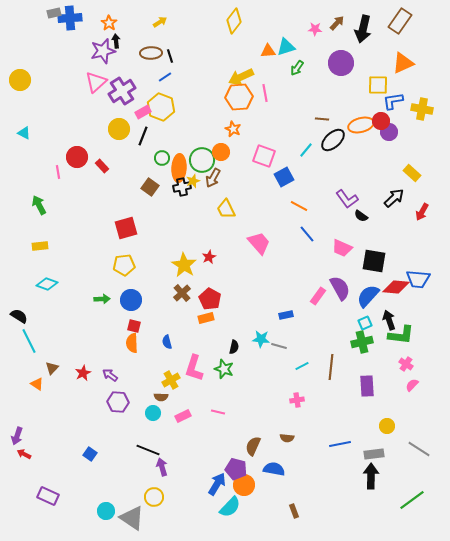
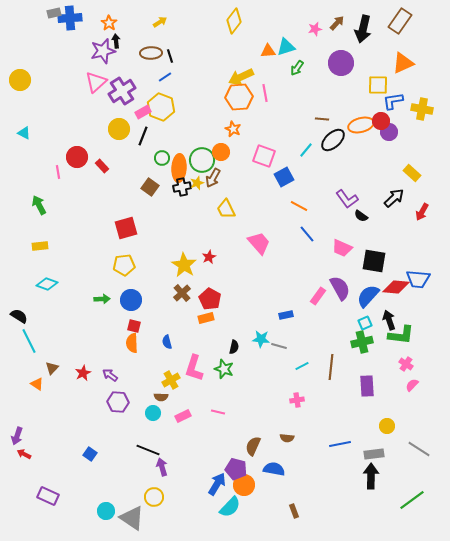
pink star at (315, 29): rotated 16 degrees counterclockwise
yellow star at (193, 181): moved 4 px right, 2 px down
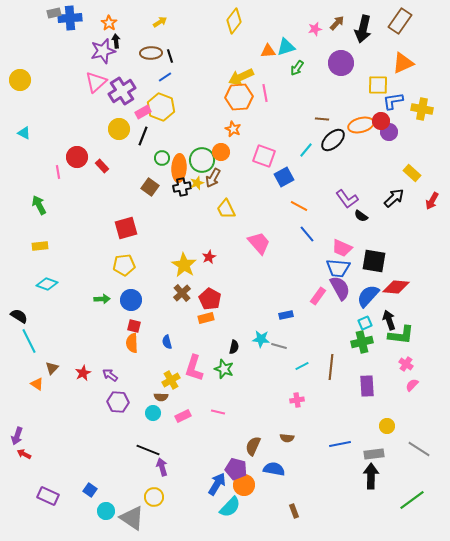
red arrow at (422, 212): moved 10 px right, 11 px up
blue trapezoid at (418, 279): moved 80 px left, 11 px up
blue square at (90, 454): moved 36 px down
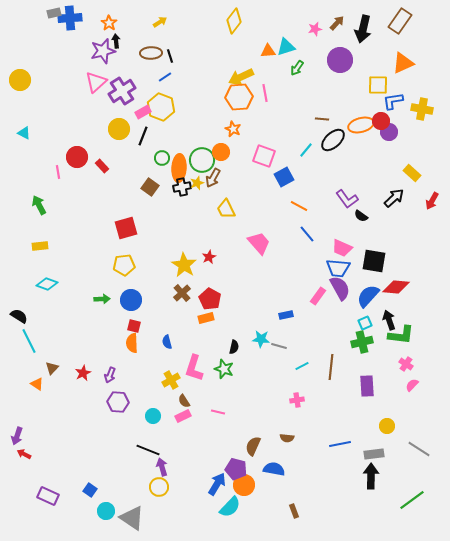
purple circle at (341, 63): moved 1 px left, 3 px up
purple arrow at (110, 375): rotated 105 degrees counterclockwise
brown semicircle at (161, 397): moved 23 px right, 4 px down; rotated 56 degrees clockwise
cyan circle at (153, 413): moved 3 px down
yellow circle at (154, 497): moved 5 px right, 10 px up
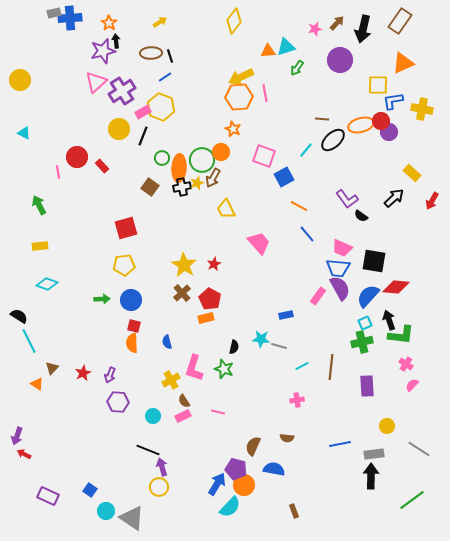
red star at (209, 257): moved 5 px right, 7 px down
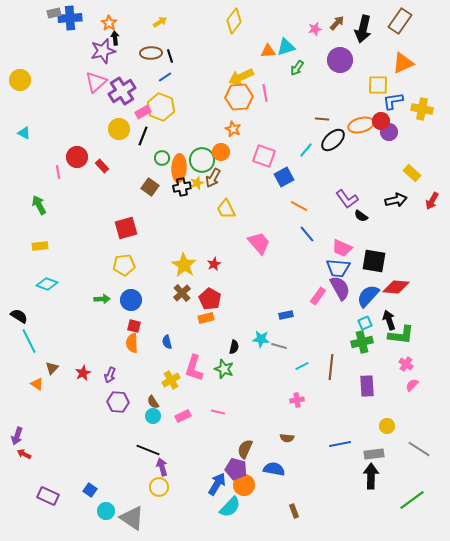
black arrow at (116, 41): moved 1 px left, 3 px up
black arrow at (394, 198): moved 2 px right, 2 px down; rotated 30 degrees clockwise
brown semicircle at (184, 401): moved 31 px left, 1 px down
brown semicircle at (253, 446): moved 8 px left, 3 px down
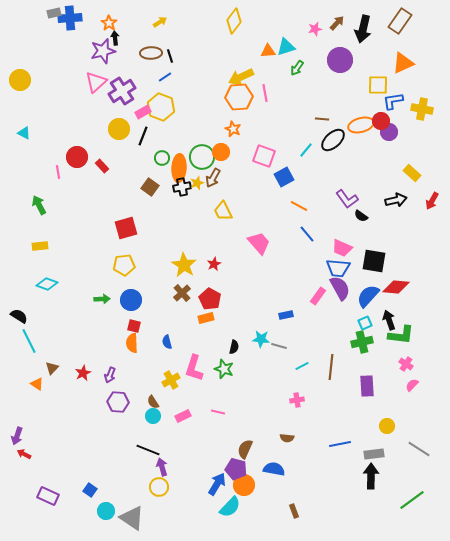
green circle at (202, 160): moved 3 px up
yellow trapezoid at (226, 209): moved 3 px left, 2 px down
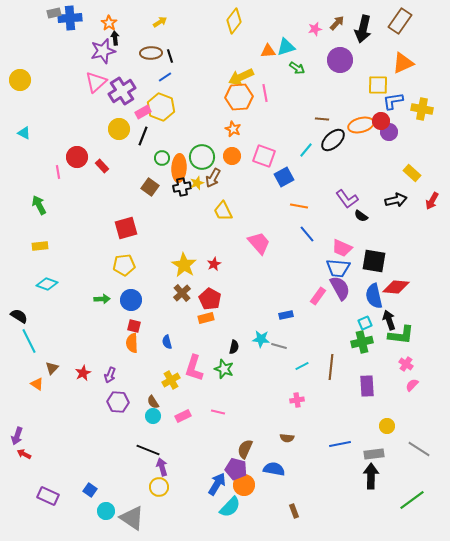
green arrow at (297, 68): rotated 91 degrees counterclockwise
orange circle at (221, 152): moved 11 px right, 4 px down
orange line at (299, 206): rotated 18 degrees counterclockwise
blue semicircle at (368, 296): moved 6 px right; rotated 55 degrees counterclockwise
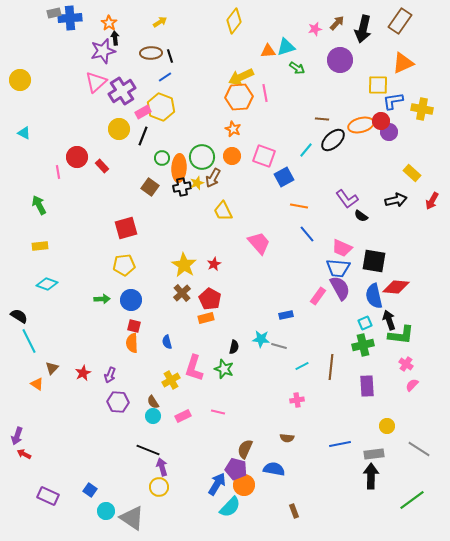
green cross at (362, 342): moved 1 px right, 3 px down
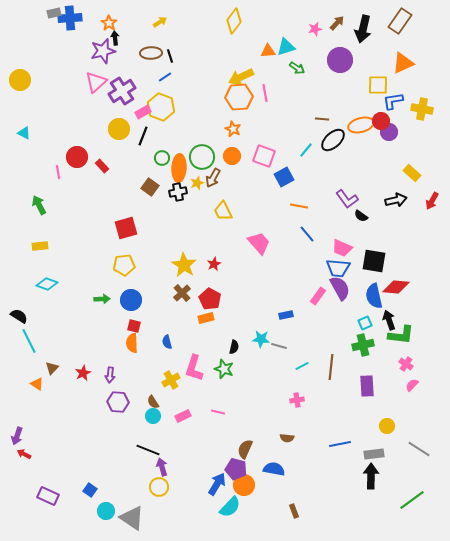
black cross at (182, 187): moved 4 px left, 5 px down
purple arrow at (110, 375): rotated 14 degrees counterclockwise
